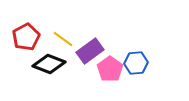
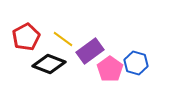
blue hexagon: rotated 20 degrees clockwise
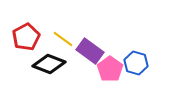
purple rectangle: rotated 72 degrees clockwise
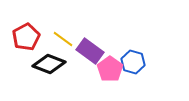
blue hexagon: moved 3 px left, 1 px up
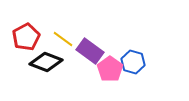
black diamond: moved 3 px left, 2 px up
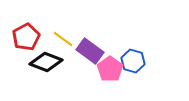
blue hexagon: moved 1 px up
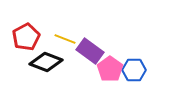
yellow line: moved 2 px right; rotated 15 degrees counterclockwise
blue hexagon: moved 1 px right, 9 px down; rotated 15 degrees counterclockwise
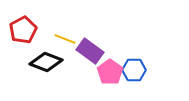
red pentagon: moved 3 px left, 7 px up
pink pentagon: moved 3 px down
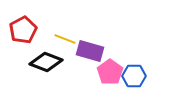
purple rectangle: rotated 20 degrees counterclockwise
blue hexagon: moved 6 px down
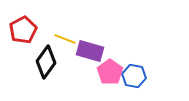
black diamond: rotated 76 degrees counterclockwise
blue hexagon: rotated 10 degrees clockwise
